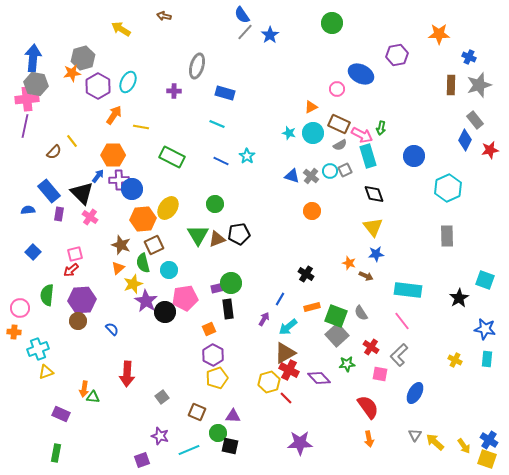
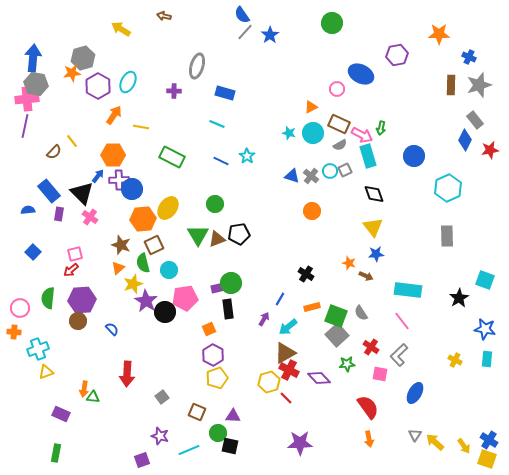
green semicircle at (47, 295): moved 1 px right, 3 px down
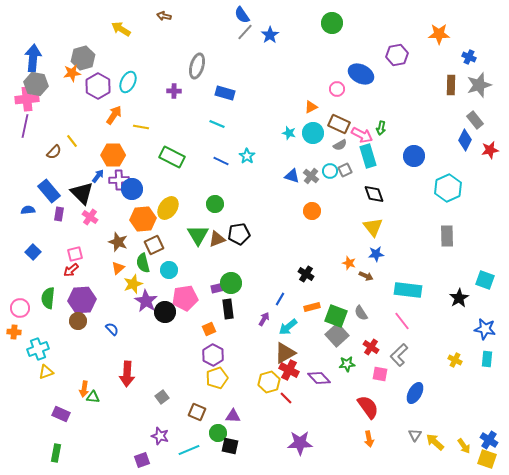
brown star at (121, 245): moved 3 px left, 3 px up
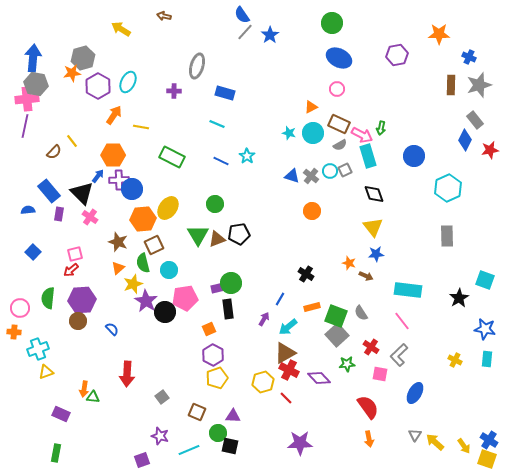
blue ellipse at (361, 74): moved 22 px left, 16 px up
yellow hexagon at (269, 382): moved 6 px left
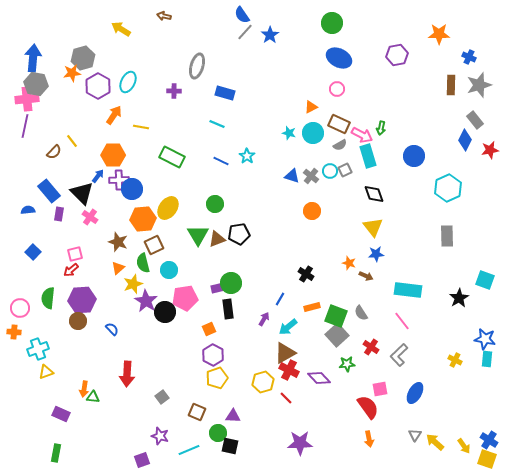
blue star at (485, 329): moved 10 px down
pink square at (380, 374): moved 15 px down; rotated 21 degrees counterclockwise
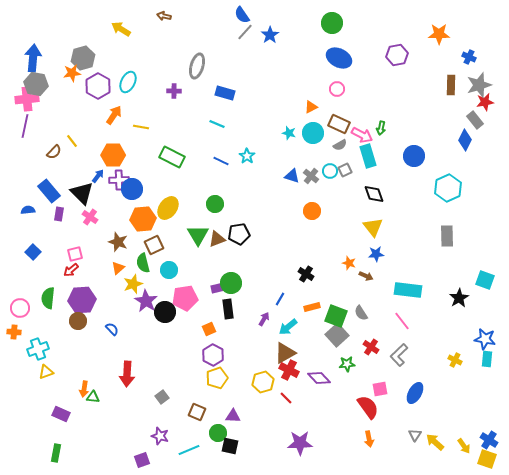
red star at (490, 150): moved 5 px left, 48 px up
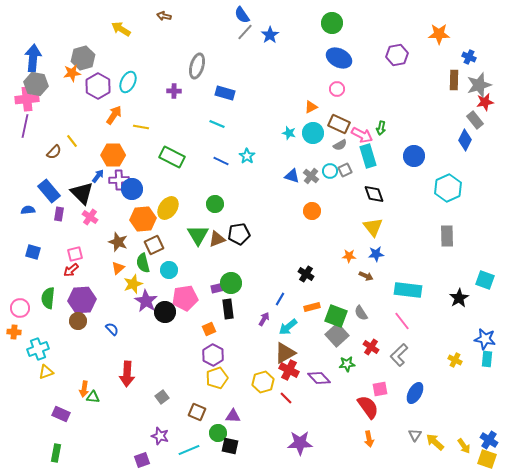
brown rectangle at (451, 85): moved 3 px right, 5 px up
blue square at (33, 252): rotated 28 degrees counterclockwise
orange star at (349, 263): moved 7 px up; rotated 16 degrees counterclockwise
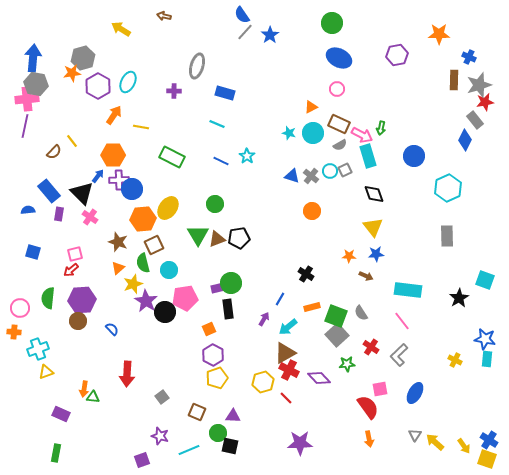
black pentagon at (239, 234): moved 4 px down
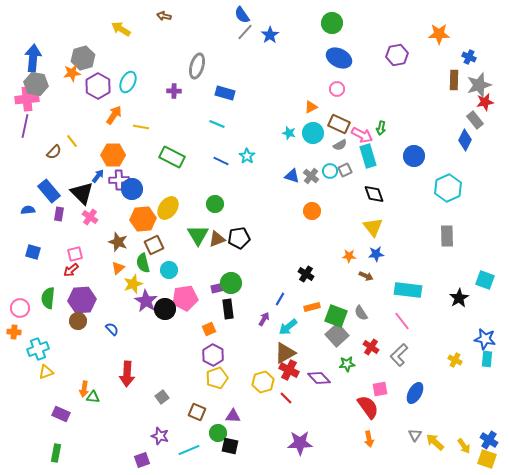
black circle at (165, 312): moved 3 px up
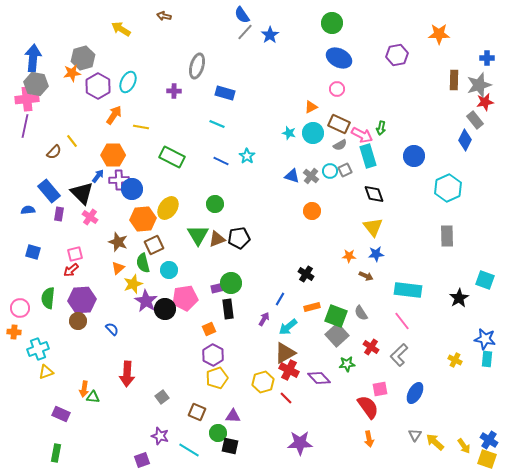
blue cross at (469, 57): moved 18 px right, 1 px down; rotated 24 degrees counterclockwise
cyan line at (189, 450): rotated 55 degrees clockwise
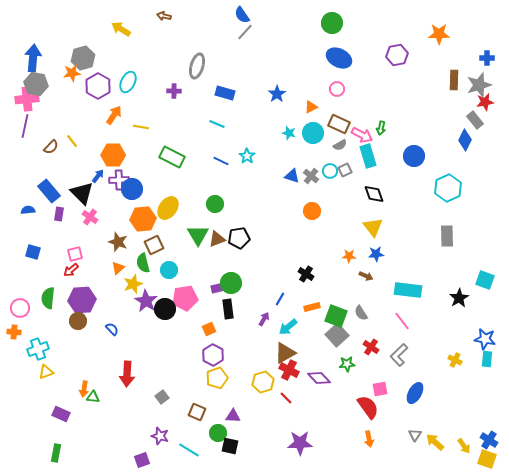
blue star at (270, 35): moved 7 px right, 59 px down
brown semicircle at (54, 152): moved 3 px left, 5 px up
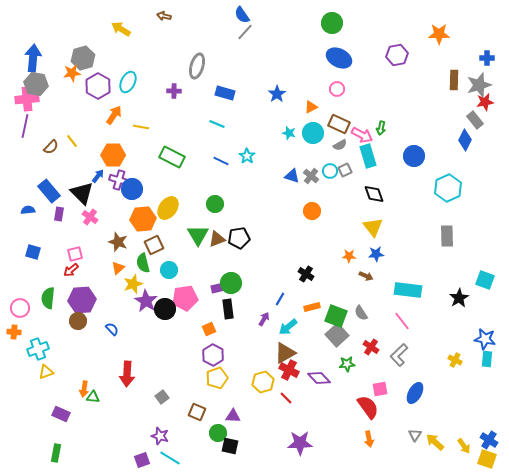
purple cross at (119, 180): rotated 18 degrees clockwise
cyan line at (189, 450): moved 19 px left, 8 px down
